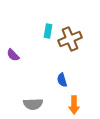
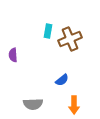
purple semicircle: rotated 40 degrees clockwise
blue semicircle: rotated 112 degrees counterclockwise
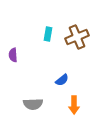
cyan rectangle: moved 3 px down
brown cross: moved 7 px right, 2 px up
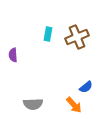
blue semicircle: moved 24 px right, 7 px down
orange arrow: rotated 42 degrees counterclockwise
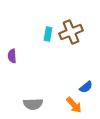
brown cross: moved 6 px left, 5 px up
purple semicircle: moved 1 px left, 1 px down
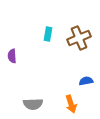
brown cross: moved 8 px right, 6 px down
blue semicircle: moved 6 px up; rotated 152 degrees counterclockwise
orange arrow: moved 3 px left, 1 px up; rotated 24 degrees clockwise
